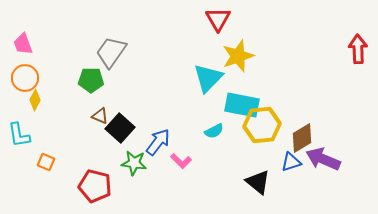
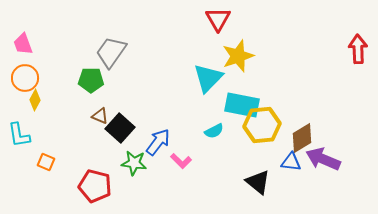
blue triangle: rotated 25 degrees clockwise
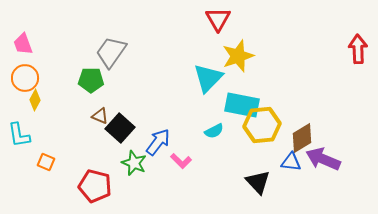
green star: rotated 15 degrees clockwise
black triangle: rotated 8 degrees clockwise
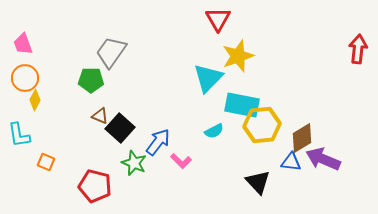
red arrow: rotated 8 degrees clockwise
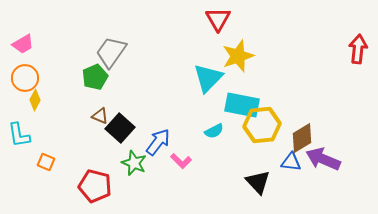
pink trapezoid: rotated 100 degrees counterclockwise
green pentagon: moved 4 px right, 3 px up; rotated 25 degrees counterclockwise
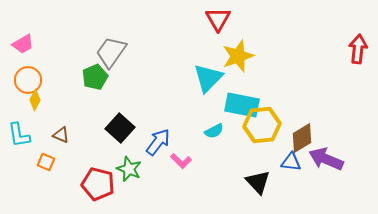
orange circle: moved 3 px right, 2 px down
brown triangle: moved 39 px left, 19 px down
purple arrow: moved 3 px right
green star: moved 5 px left, 6 px down
red pentagon: moved 3 px right, 2 px up
